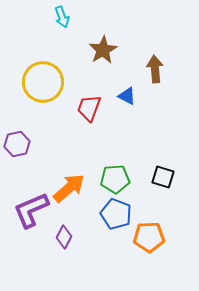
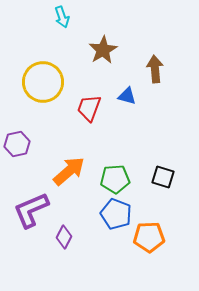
blue triangle: rotated 12 degrees counterclockwise
orange arrow: moved 17 px up
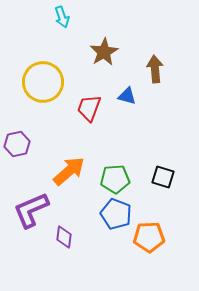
brown star: moved 1 px right, 2 px down
purple diamond: rotated 20 degrees counterclockwise
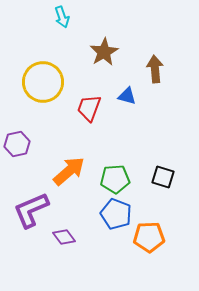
purple diamond: rotated 45 degrees counterclockwise
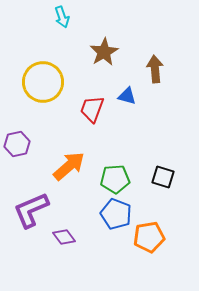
red trapezoid: moved 3 px right, 1 px down
orange arrow: moved 5 px up
orange pentagon: rotated 8 degrees counterclockwise
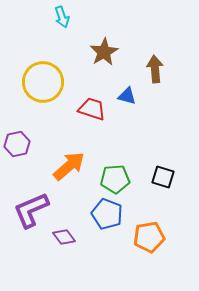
red trapezoid: rotated 88 degrees clockwise
blue pentagon: moved 9 px left
